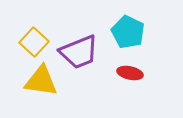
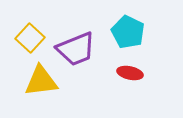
yellow square: moved 4 px left, 4 px up
purple trapezoid: moved 3 px left, 3 px up
yellow triangle: rotated 15 degrees counterclockwise
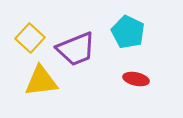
red ellipse: moved 6 px right, 6 px down
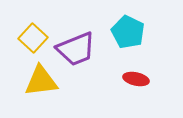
yellow square: moved 3 px right
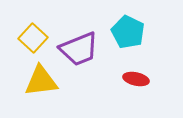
purple trapezoid: moved 3 px right
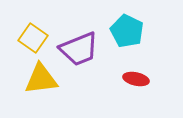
cyan pentagon: moved 1 px left, 1 px up
yellow square: rotated 8 degrees counterclockwise
yellow triangle: moved 2 px up
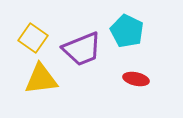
purple trapezoid: moved 3 px right
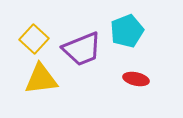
cyan pentagon: rotated 24 degrees clockwise
yellow square: moved 1 px right, 1 px down; rotated 8 degrees clockwise
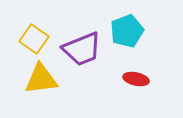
yellow square: rotated 8 degrees counterclockwise
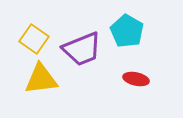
cyan pentagon: rotated 20 degrees counterclockwise
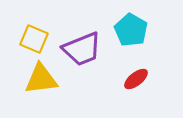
cyan pentagon: moved 4 px right, 1 px up
yellow square: rotated 12 degrees counterclockwise
red ellipse: rotated 50 degrees counterclockwise
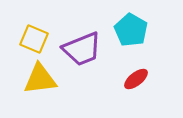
yellow triangle: moved 1 px left
